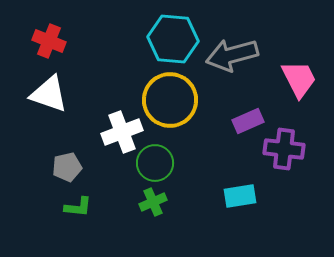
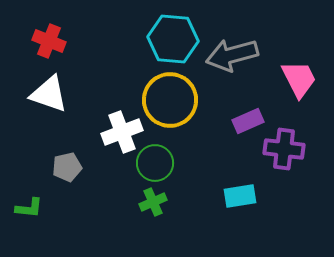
green L-shape: moved 49 px left, 1 px down
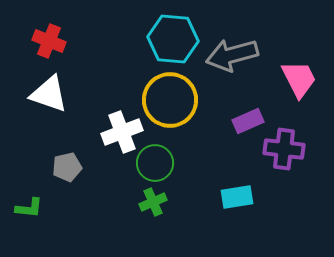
cyan rectangle: moved 3 px left, 1 px down
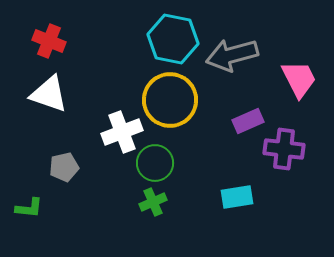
cyan hexagon: rotated 6 degrees clockwise
gray pentagon: moved 3 px left
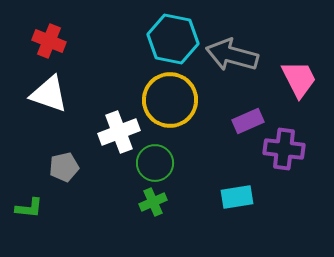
gray arrow: rotated 30 degrees clockwise
white cross: moved 3 px left
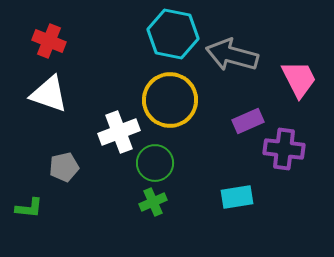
cyan hexagon: moved 5 px up
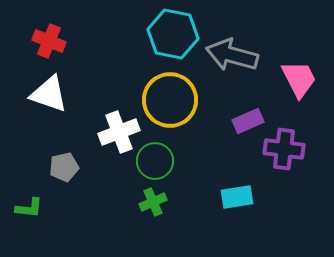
green circle: moved 2 px up
